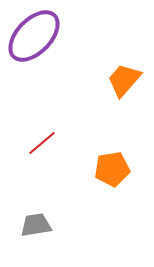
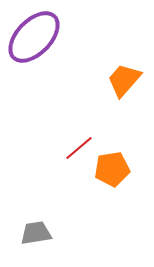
purple ellipse: moved 1 px down
red line: moved 37 px right, 5 px down
gray trapezoid: moved 8 px down
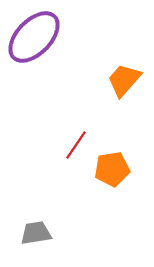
red line: moved 3 px left, 3 px up; rotated 16 degrees counterclockwise
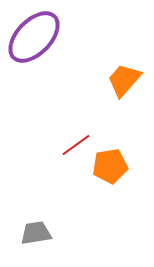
red line: rotated 20 degrees clockwise
orange pentagon: moved 2 px left, 3 px up
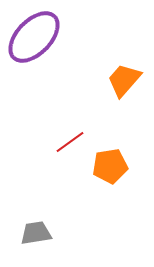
red line: moved 6 px left, 3 px up
